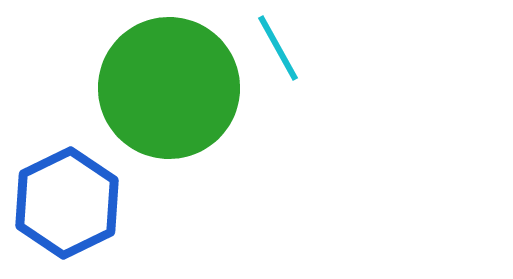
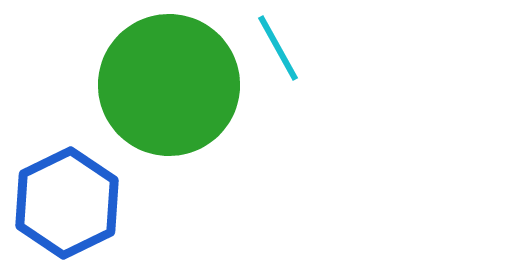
green circle: moved 3 px up
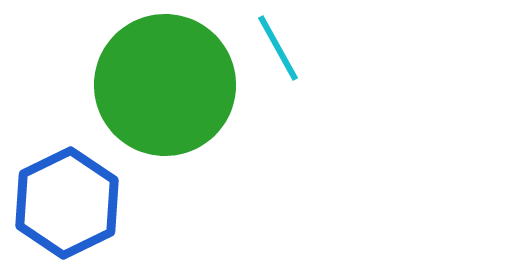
green circle: moved 4 px left
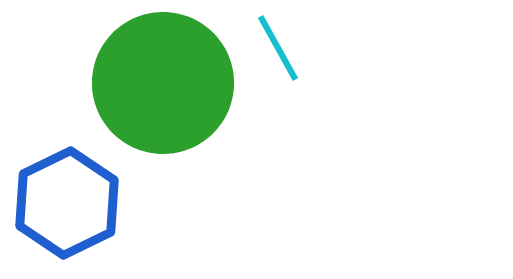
green circle: moved 2 px left, 2 px up
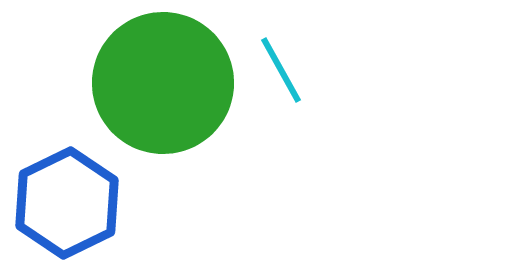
cyan line: moved 3 px right, 22 px down
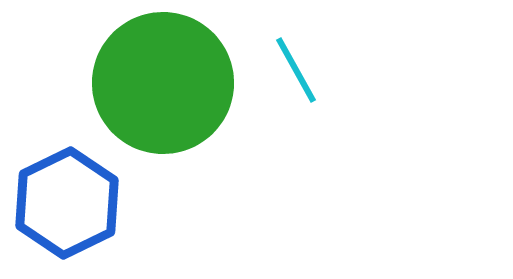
cyan line: moved 15 px right
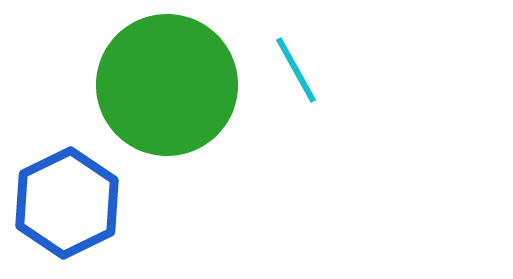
green circle: moved 4 px right, 2 px down
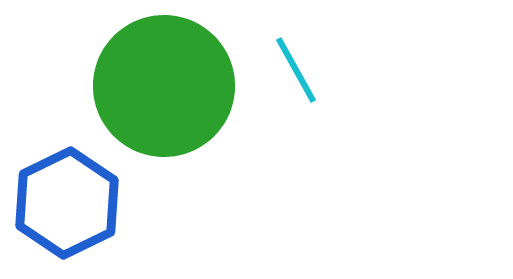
green circle: moved 3 px left, 1 px down
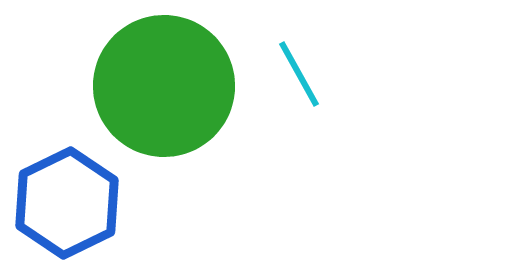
cyan line: moved 3 px right, 4 px down
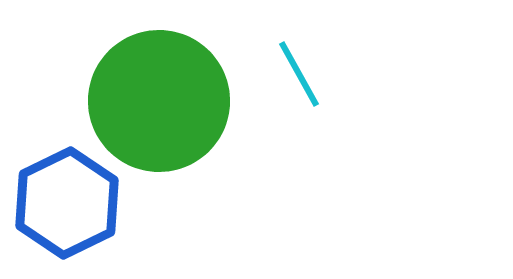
green circle: moved 5 px left, 15 px down
